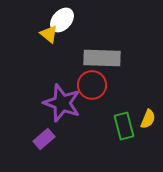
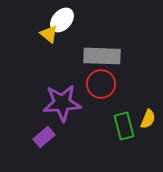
gray rectangle: moved 2 px up
red circle: moved 9 px right, 1 px up
purple star: rotated 24 degrees counterclockwise
purple rectangle: moved 2 px up
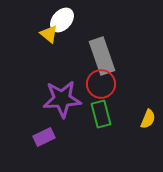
gray rectangle: rotated 69 degrees clockwise
purple star: moved 4 px up
green rectangle: moved 23 px left, 12 px up
purple rectangle: rotated 15 degrees clockwise
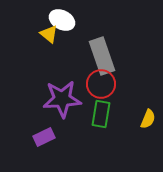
white ellipse: rotated 75 degrees clockwise
green rectangle: rotated 24 degrees clockwise
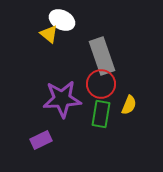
yellow semicircle: moved 19 px left, 14 px up
purple rectangle: moved 3 px left, 3 px down
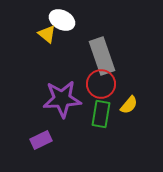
yellow triangle: moved 2 px left
yellow semicircle: rotated 18 degrees clockwise
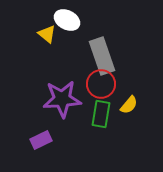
white ellipse: moved 5 px right
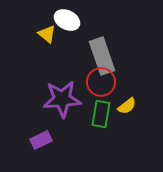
red circle: moved 2 px up
yellow semicircle: moved 2 px left, 1 px down; rotated 12 degrees clockwise
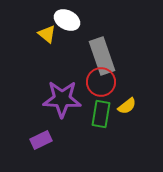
purple star: rotated 6 degrees clockwise
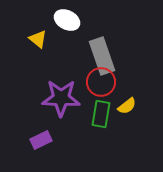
yellow triangle: moved 9 px left, 5 px down
purple star: moved 1 px left, 1 px up
